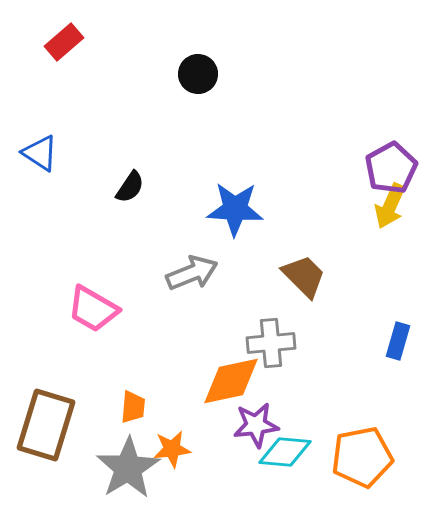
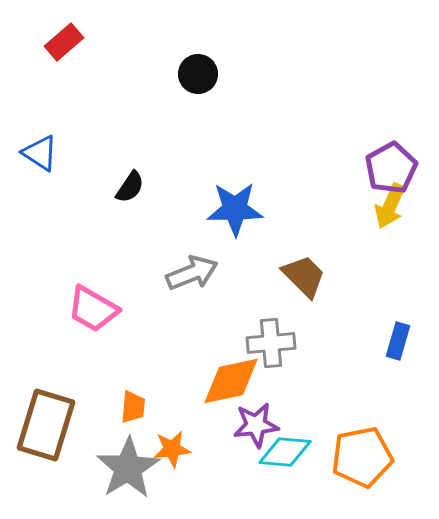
blue star: rotated 4 degrees counterclockwise
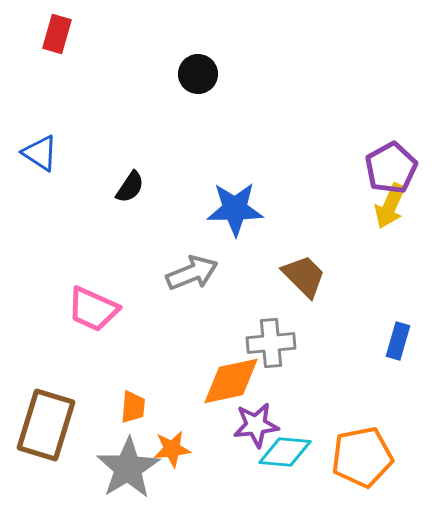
red rectangle: moved 7 px left, 8 px up; rotated 33 degrees counterclockwise
pink trapezoid: rotated 6 degrees counterclockwise
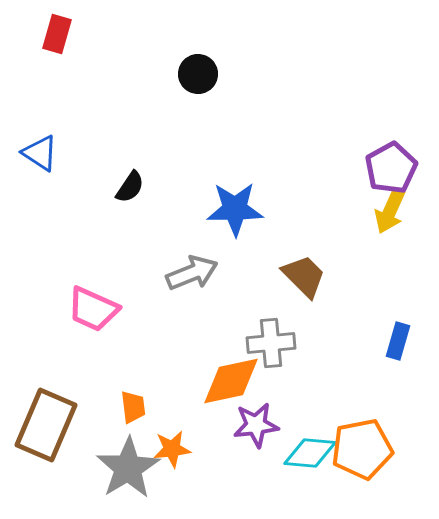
yellow arrow: moved 5 px down
orange trapezoid: rotated 12 degrees counterclockwise
brown rectangle: rotated 6 degrees clockwise
cyan diamond: moved 25 px right, 1 px down
orange pentagon: moved 8 px up
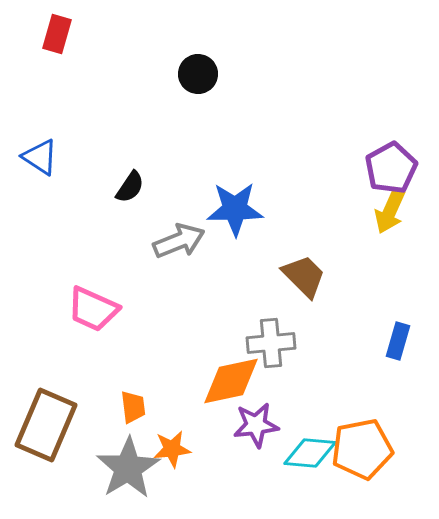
blue triangle: moved 4 px down
gray arrow: moved 13 px left, 32 px up
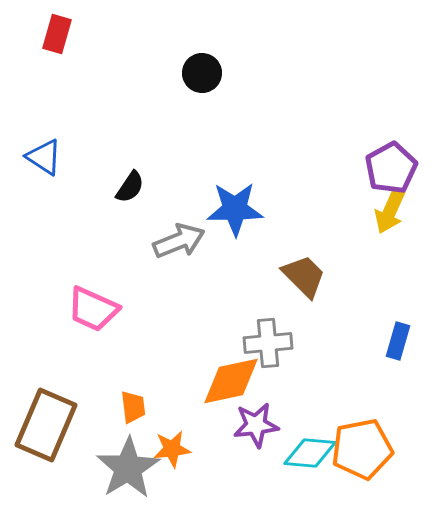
black circle: moved 4 px right, 1 px up
blue triangle: moved 4 px right
gray cross: moved 3 px left
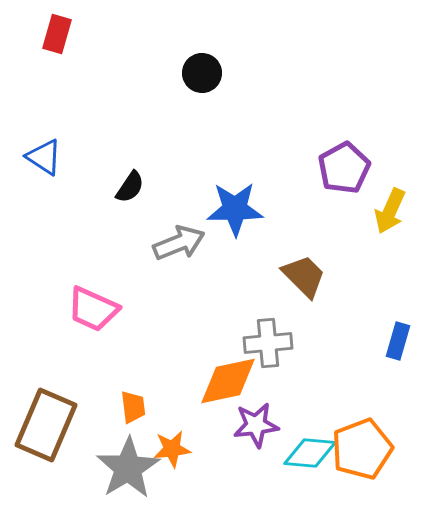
purple pentagon: moved 47 px left
gray arrow: moved 2 px down
orange diamond: moved 3 px left
orange pentagon: rotated 10 degrees counterclockwise
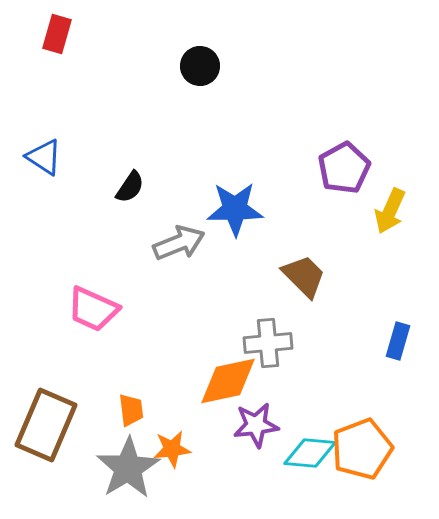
black circle: moved 2 px left, 7 px up
orange trapezoid: moved 2 px left, 3 px down
